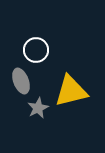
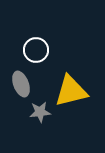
gray ellipse: moved 3 px down
gray star: moved 2 px right, 4 px down; rotated 20 degrees clockwise
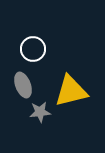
white circle: moved 3 px left, 1 px up
gray ellipse: moved 2 px right, 1 px down
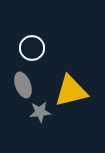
white circle: moved 1 px left, 1 px up
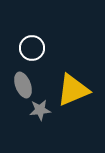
yellow triangle: moved 2 px right, 1 px up; rotated 9 degrees counterclockwise
gray star: moved 2 px up
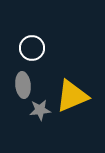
gray ellipse: rotated 15 degrees clockwise
yellow triangle: moved 1 px left, 6 px down
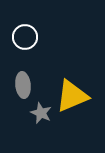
white circle: moved 7 px left, 11 px up
gray star: moved 1 px right, 3 px down; rotated 30 degrees clockwise
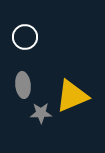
gray star: rotated 25 degrees counterclockwise
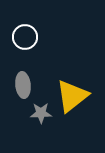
yellow triangle: rotated 15 degrees counterclockwise
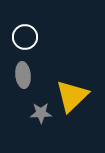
gray ellipse: moved 10 px up
yellow triangle: rotated 6 degrees counterclockwise
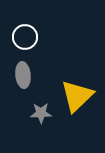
yellow triangle: moved 5 px right
